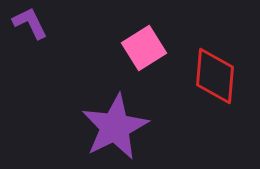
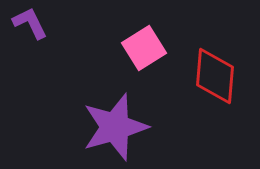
purple star: rotated 10 degrees clockwise
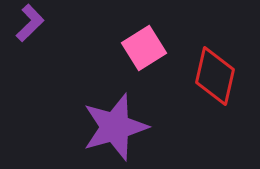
purple L-shape: rotated 72 degrees clockwise
red diamond: rotated 8 degrees clockwise
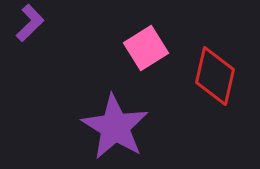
pink square: moved 2 px right
purple star: rotated 24 degrees counterclockwise
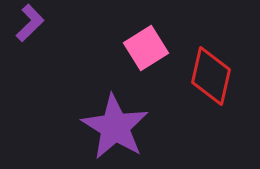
red diamond: moved 4 px left
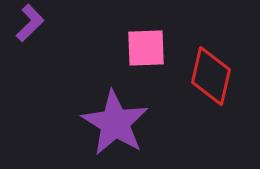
pink square: rotated 30 degrees clockwise
purple star: moved 4 px up
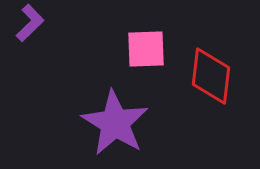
pink square: moved 1 px down
red diamond: rotated 6 degrees counterclockwise
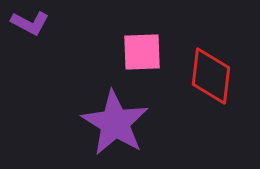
purple L-shape: rotated 72 degrees clockwise
pink square: moved 4 px left, 3 px down
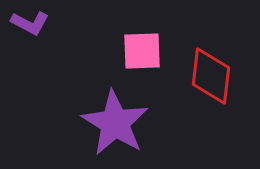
pink square: moved 1 px up
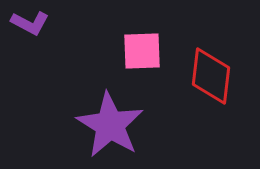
purple star: moved 5 px left, 2 px down
